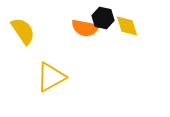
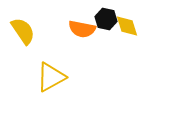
black hexagon: moved 3 px right, 1 px down
orange semicircle: moved 3 px left, 1 px down
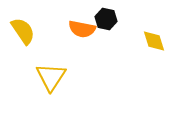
yellow diamond: moved 27 px right, 15 px down
yellow triangle: rotated 28 degrees counterclockwise
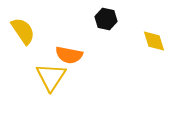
orange semicircle: moved 13 px left, 26 px down
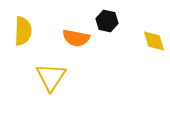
black hexagon: moved 1 px right, 2 px down
yellow semicircle: rotated 36 degrees clockwise
orange semicircle: moved 7 px right, 17 px up
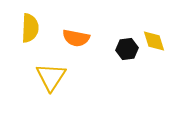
black hexagon: moved 20 px right, 28 px down; rotated 20 degrees counterclockwise
yellow semicircle: moved 7 px right, 3 px up
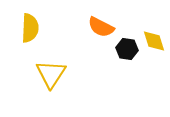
orange semicircle: moved 25 px right, 11 px up; rotated 16 degrees clockwise
black hexagon: rotated 15 degrees clockwise
yellow triangle: moved 3 px up
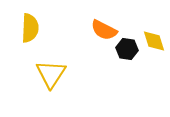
orange semicircle: moved 3 px right, 3 px down
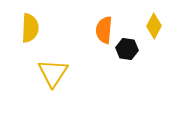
orange semicircle: rotated 68 degrees clockwise
yellow diamond: moved 15 px up; rotated 45 degrees clockwise
yellow triangle: moved 2 px right, 1 px up
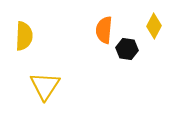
yellow semicircle: moved 6 px left, 8 px down
yellow triangle: moved 8 px left, 13 px down
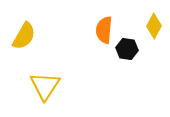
yellow semicircle: rotated 28 degrees clockwise
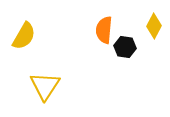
black hexagon: moved 2 px left, 2 px up
